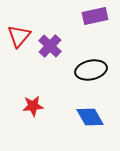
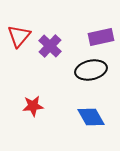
purple rectangle: moved 6 px right, 21 px down
blue diamond: moved 1 px right
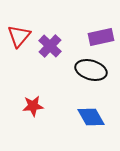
black ellipse: rotated 28 degrees clockwise
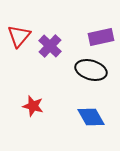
red star: rotated 20 degrees clockwise
